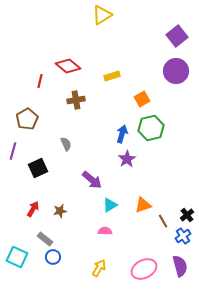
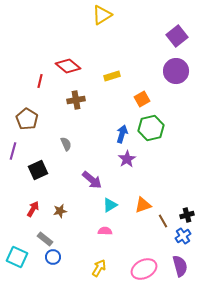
brown pentagon: rotated 10 degrees counterclockwise
black square: moved 2 px down
black cross: rotated 24 degrees clockwise
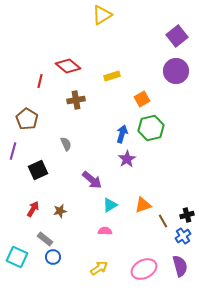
yellow arrow: rotated 24 degrees clockwise
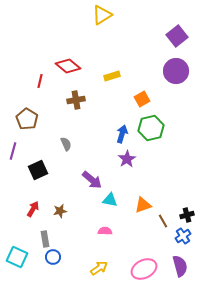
cyan triangle: moved 5 px up; rotated 42 degrees clockwise
gray rectangle: rotated 42 degrees clockwise
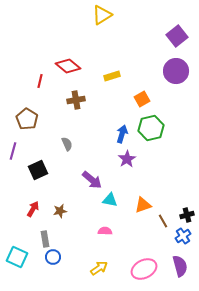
gray semicircle: moved 1 px right
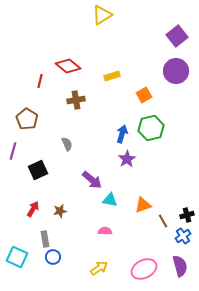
orange square: moved 2 px right, 4 px up
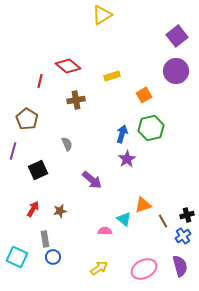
cyan triangle: moved 14 px right, 19 px down; rotated 28 degrees clockwise
